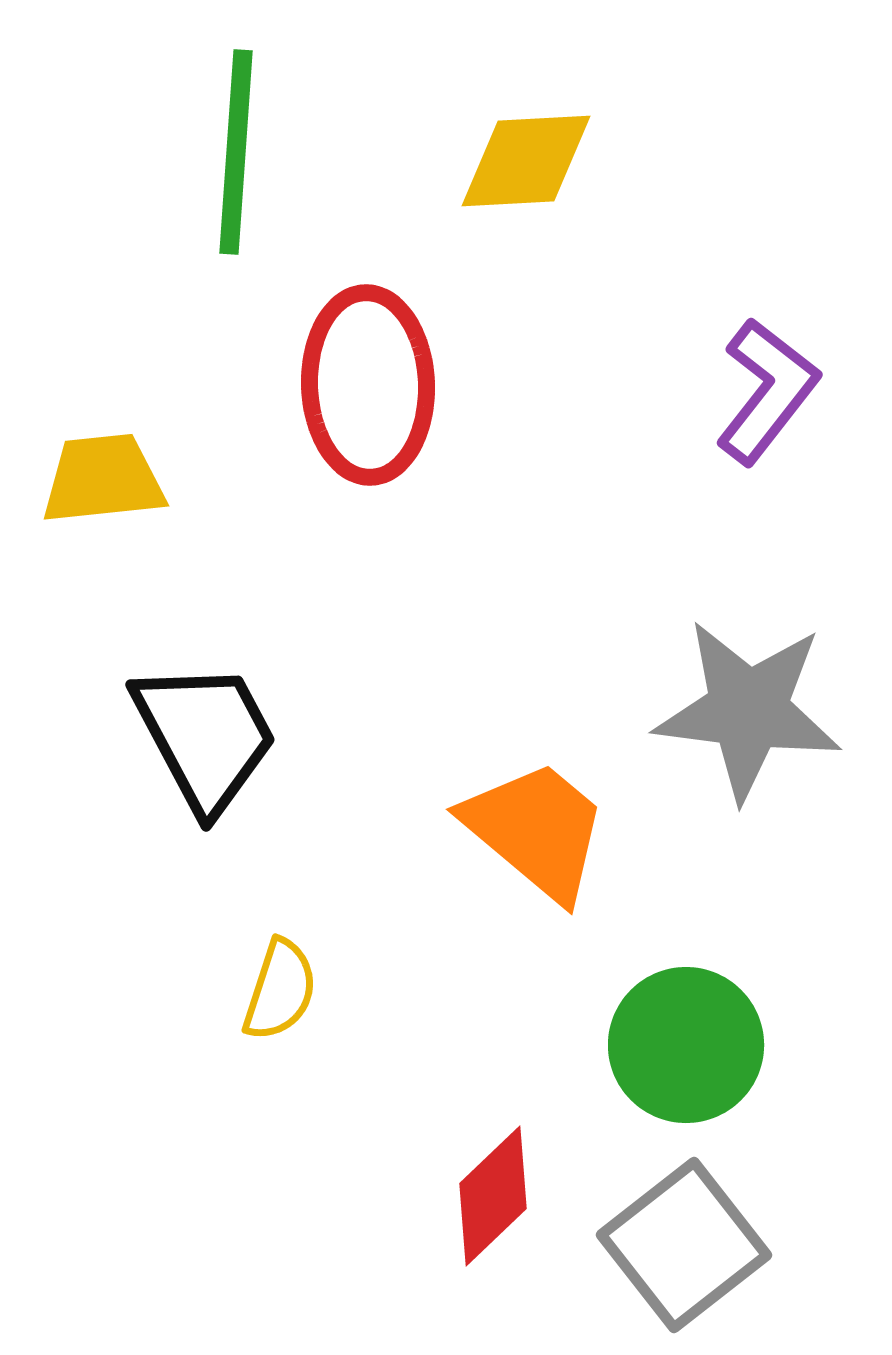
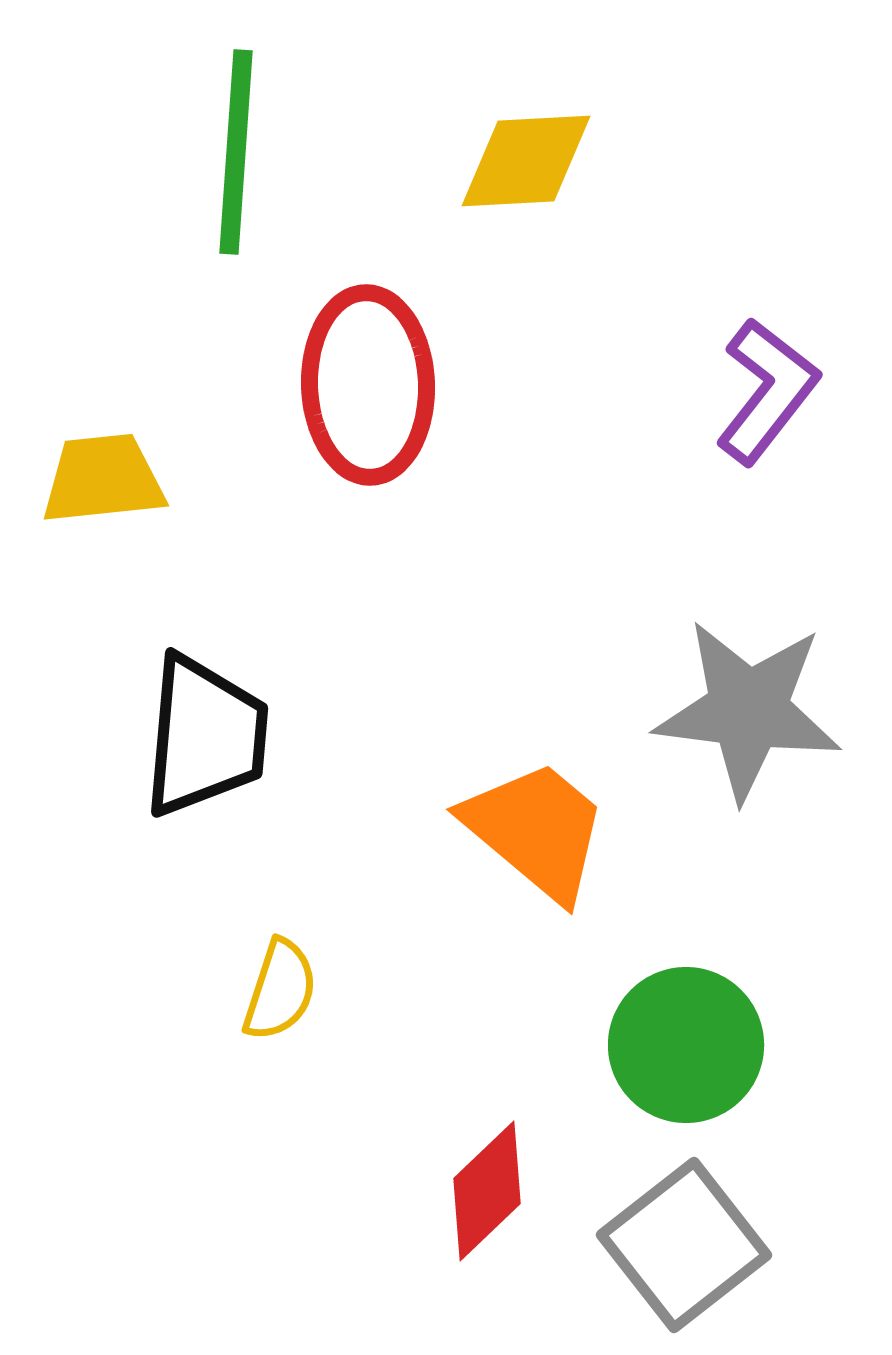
black trapezoid: rotated 33 degrees clockwise
red diamond: moved 6 px left, 5 px up
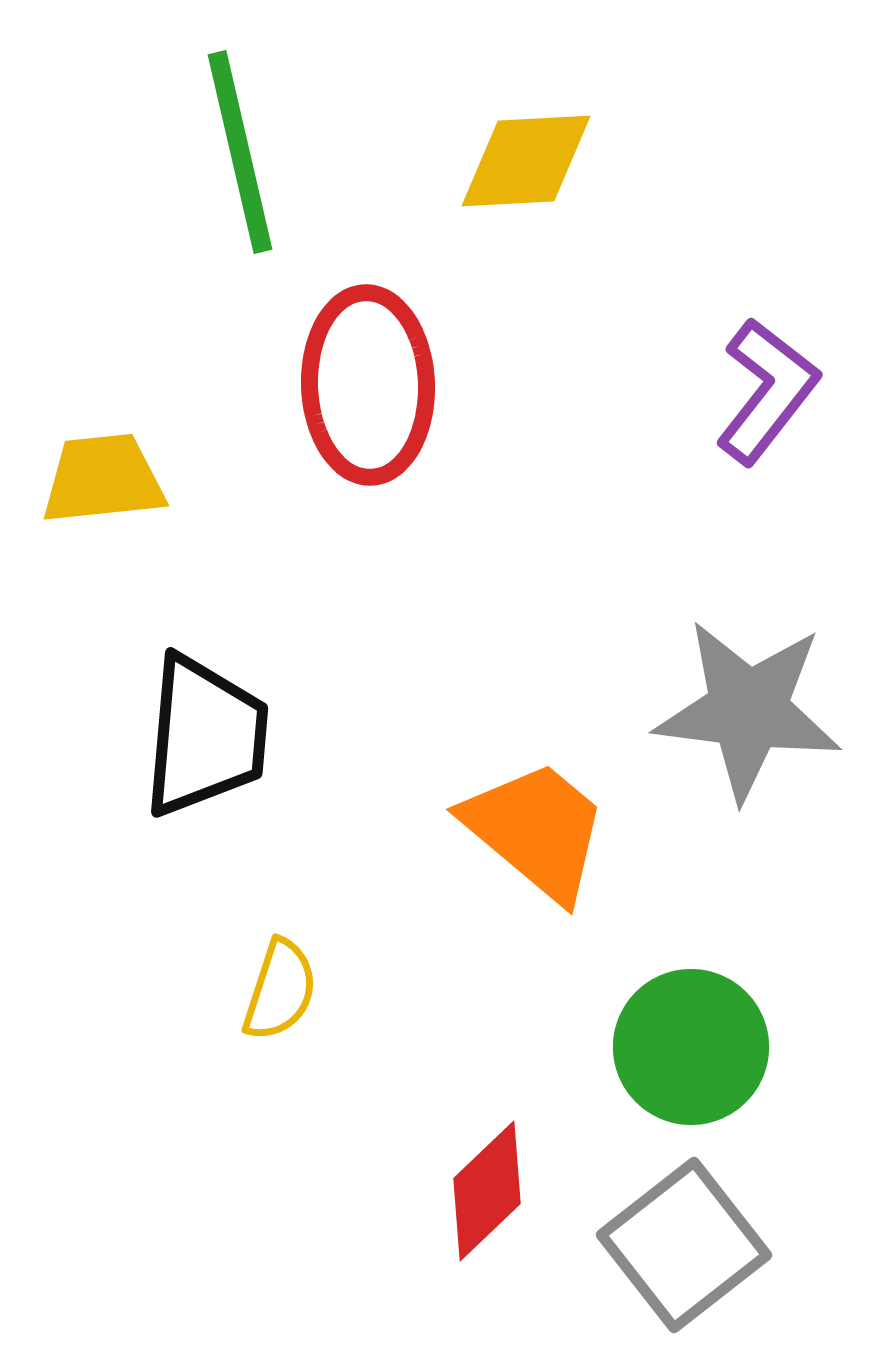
green line: moved 4 px right; rotated 17 degrees counterclockwise
green circle: moved 5 px right, 2 px down
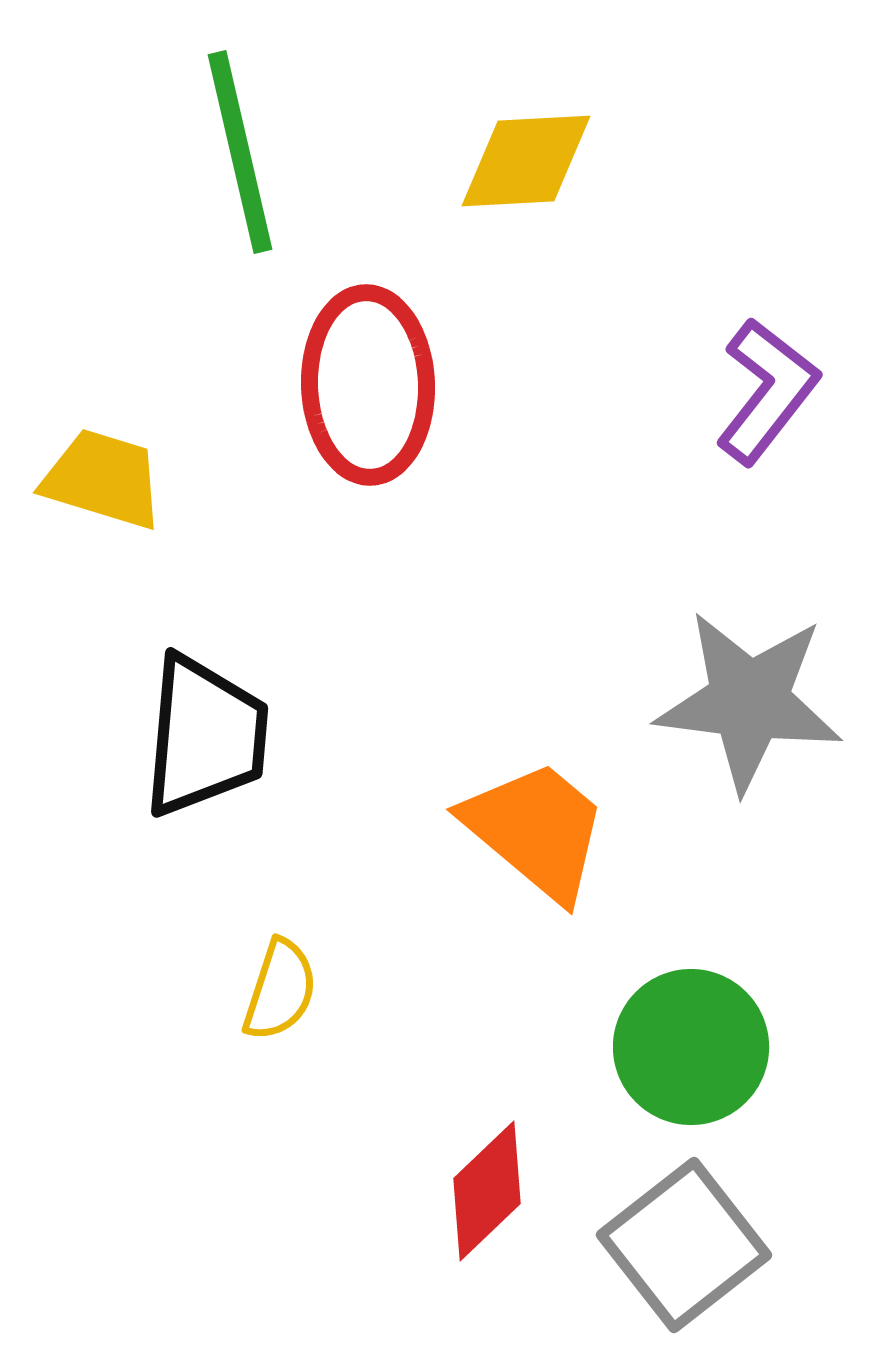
yellow trapezoid: rotated 23 degrees clockwise
gray star: moved 1 px right, 9 px up
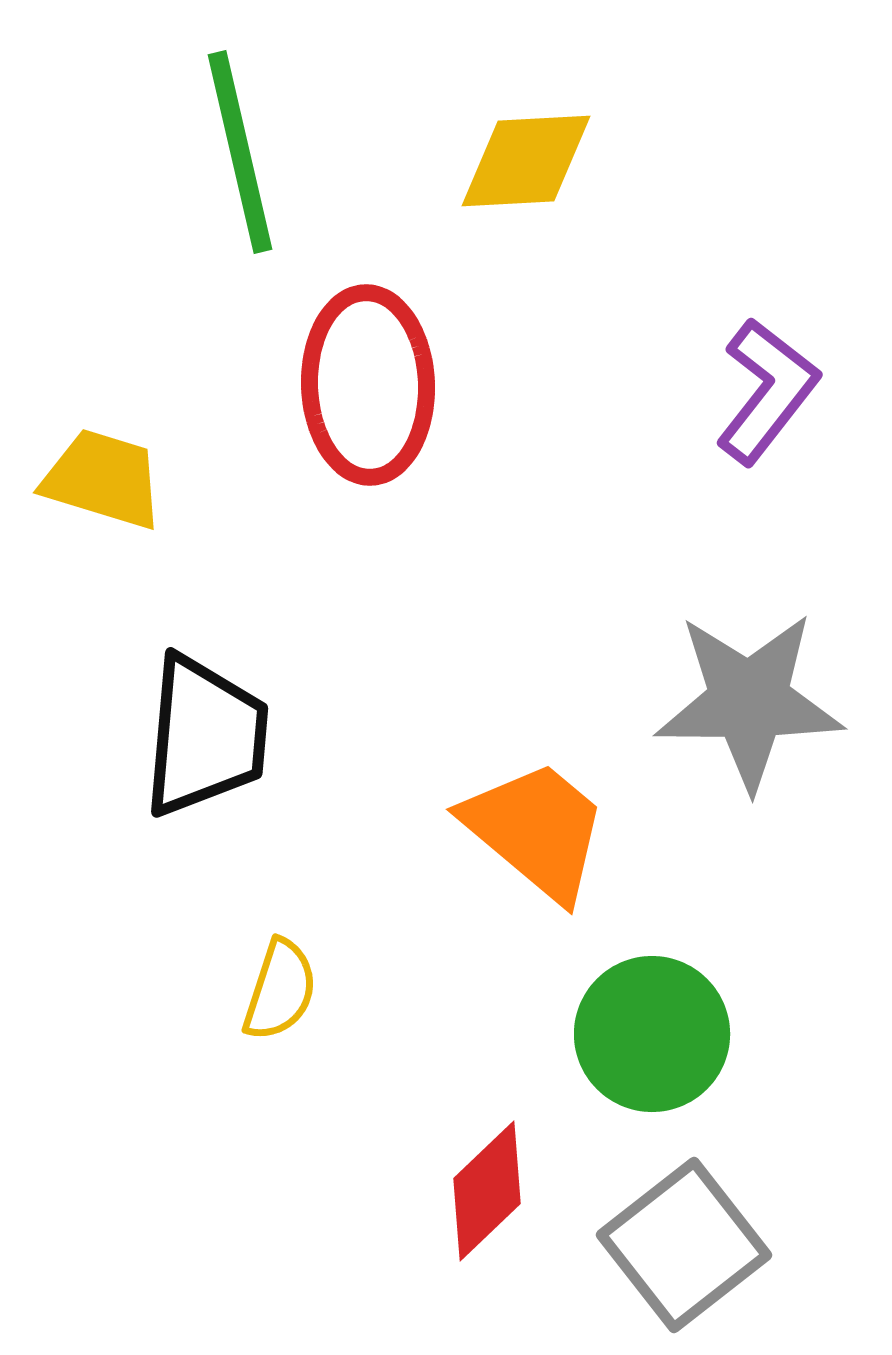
gray star: rotated 7 degrees counterclockwise
green circle: moved 39 px left, 13 px up
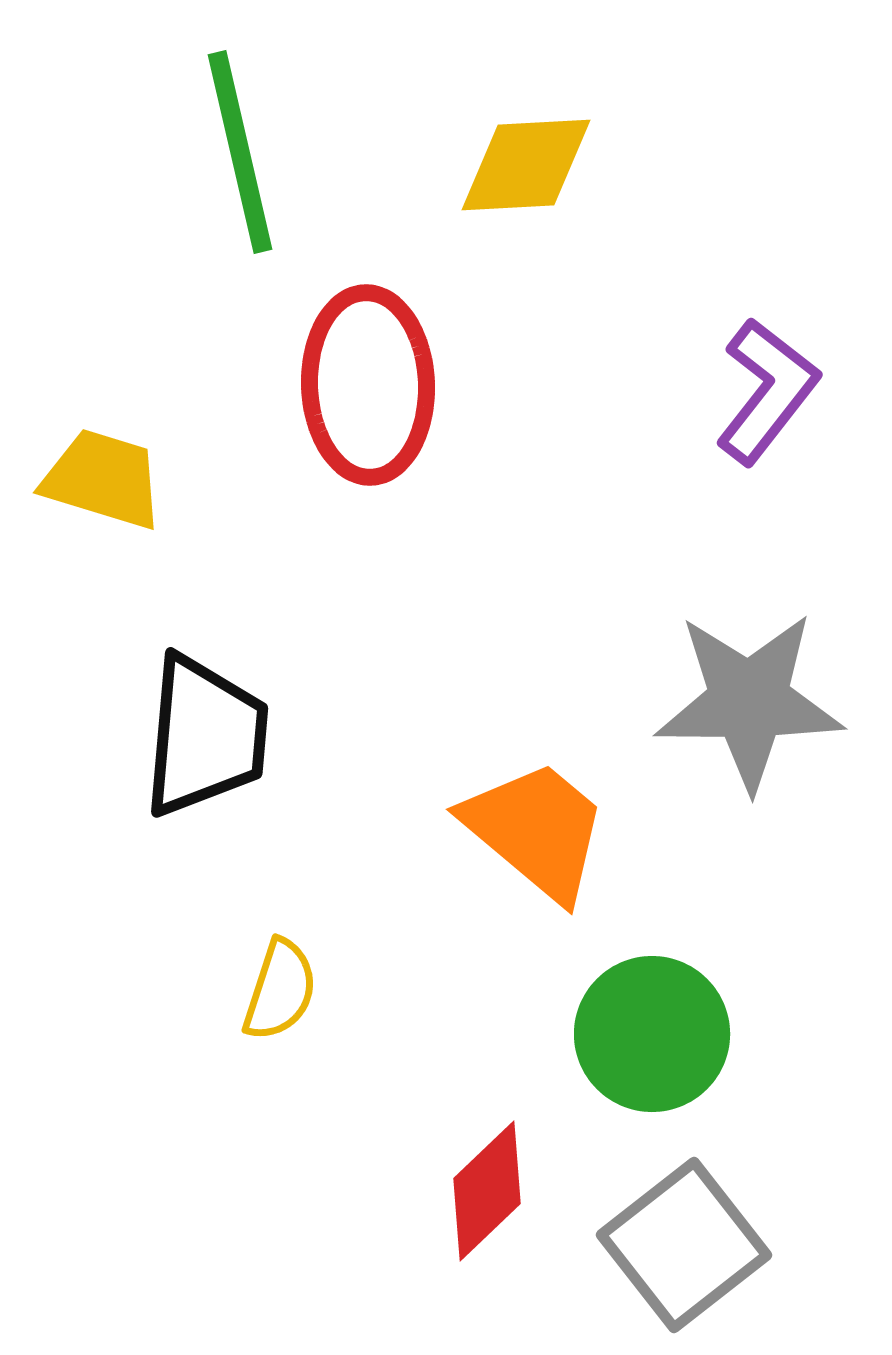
yellow diamond: moved 4 px down
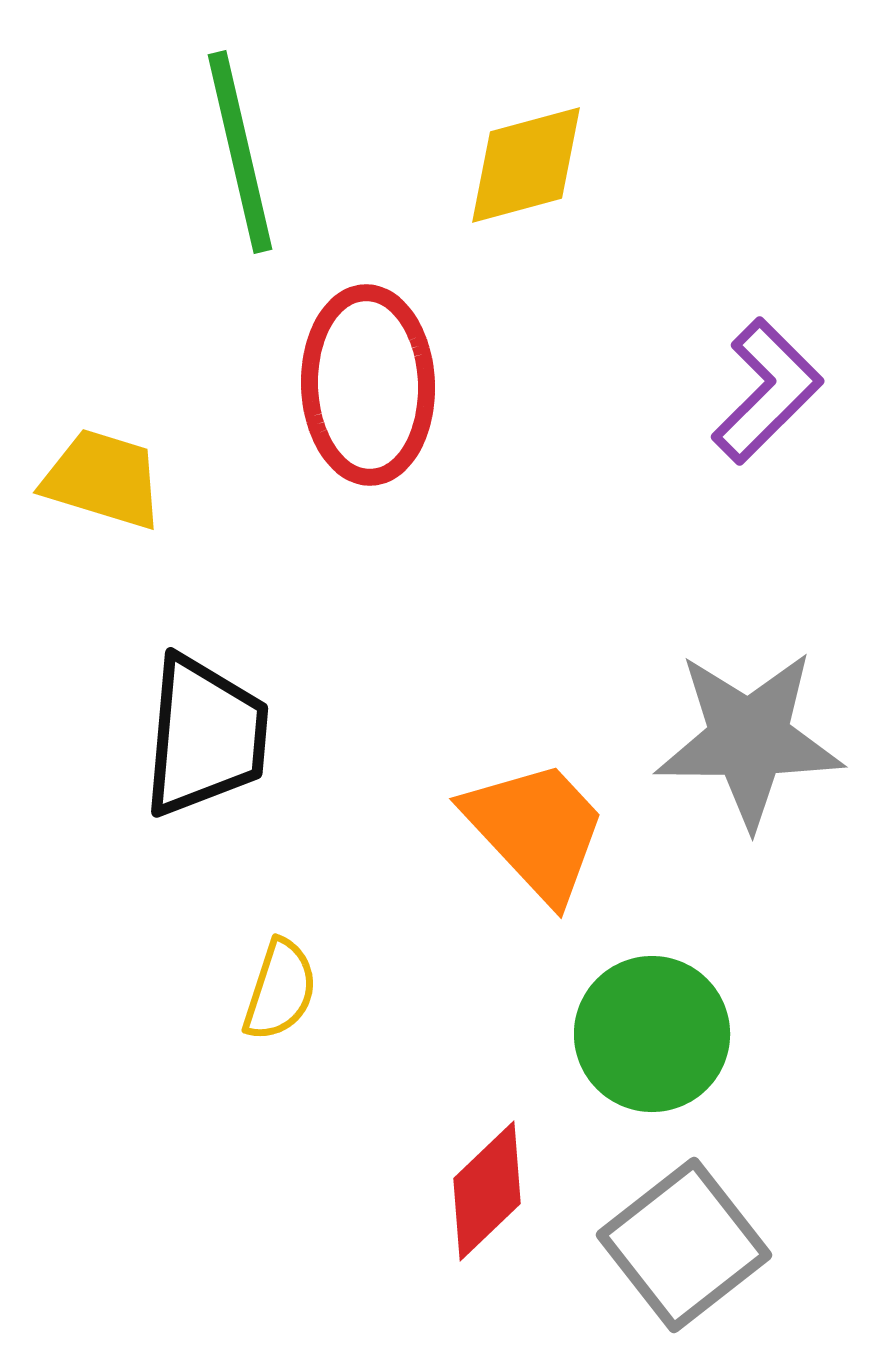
yellow diamond: rotated 12 degrees counterclockwise
purple L-shape: rotated 7 degrees clockwise
gray star: moved 38 px down
orange trapezoid: rotated 7 degrees clockwise
